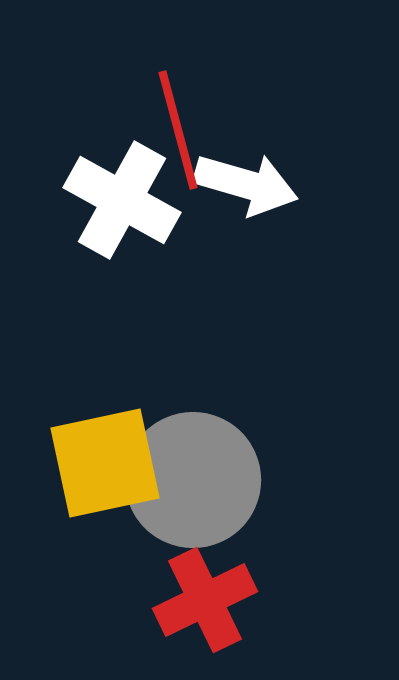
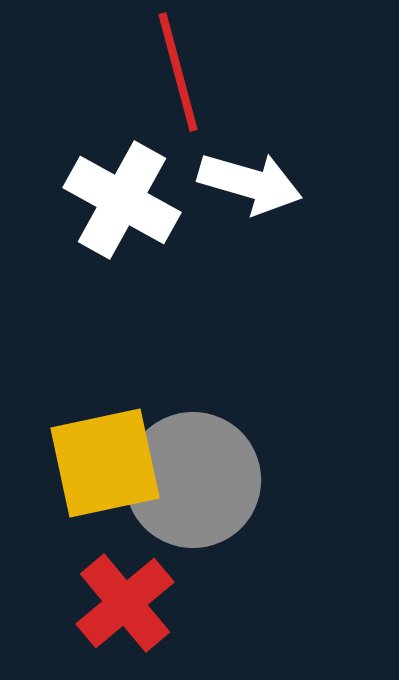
red line: moved 58 px up
white arrow: moved 4 px right, 1 px up
red cross: moved 80 px left, 3 px down; rotated 14 degrees counterclockwise
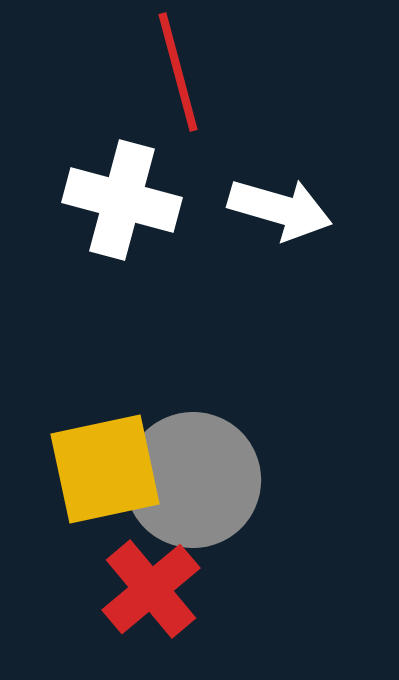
white arrow: moved 30 px right, 26 px down
white cross: rotated 14 degrees counterclockwise
yellow square: moved 6 px down
red cross: moved 26 px right, 14 px up
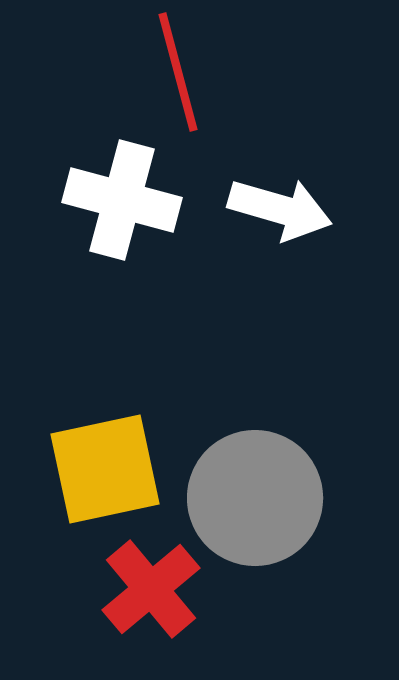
gray circle: moved 62 px right, 18 px down
